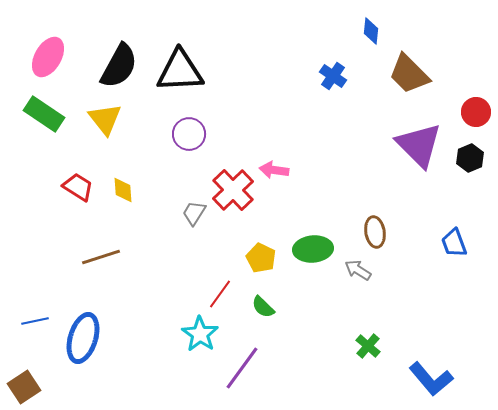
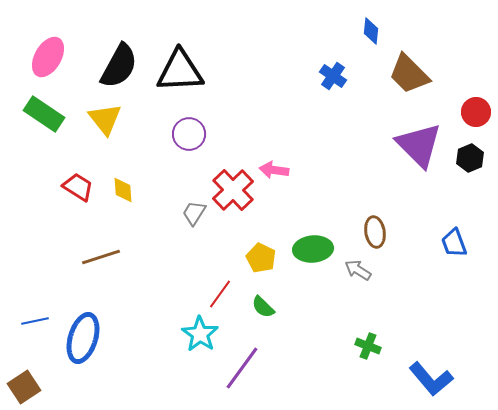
green cross: rotated 20 degrees counterclockwise
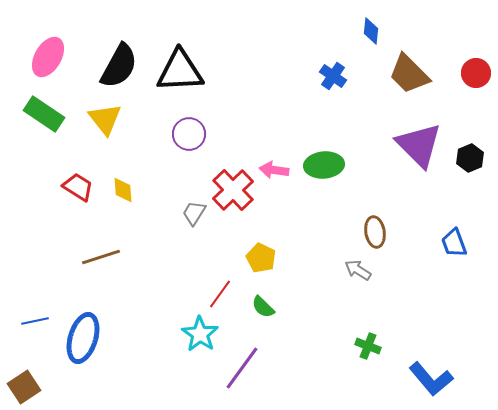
red circle: moved 39 px up
green ellipse: moved 11 px right, 84 px up
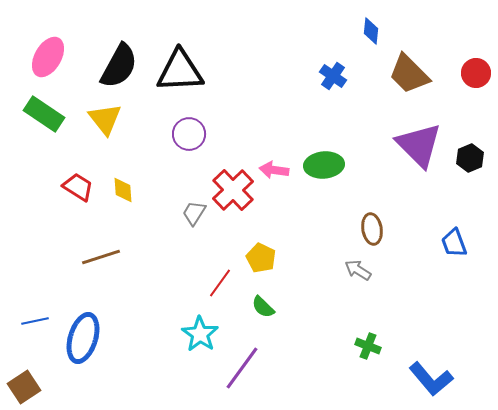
brown ellipse: moved 3 px left, 3 px up
red line: moved 11 px up
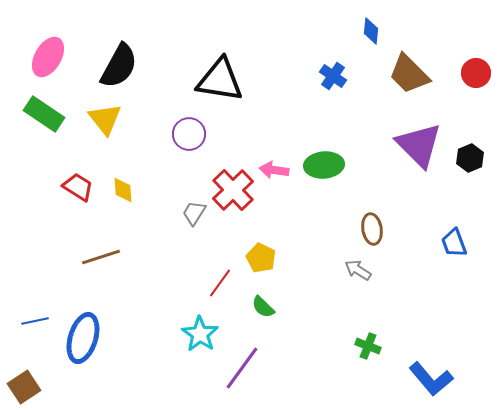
black triangle: moved 40 px right, 9 px down; rotated 12 degrees clockwise
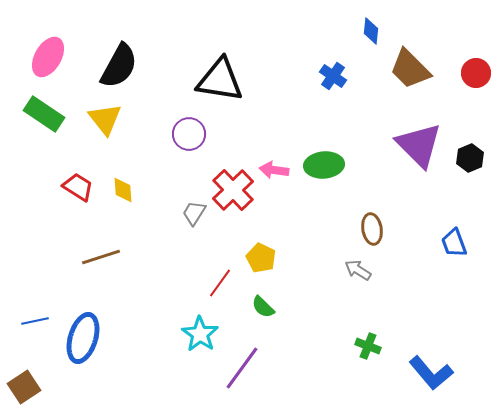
brown trapezoid: moved 1 px right, 5 px up
blue L-shape: moved 6 px up
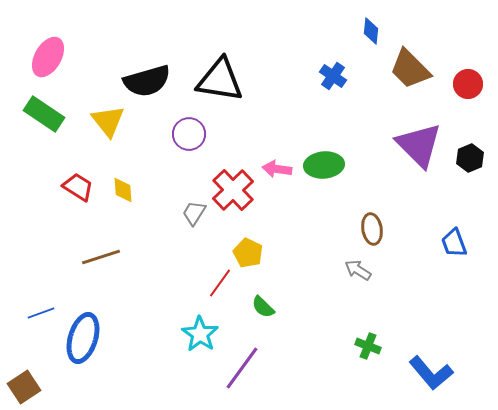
black semicircle: moved 28 px right, 15 px down; rotated 45 degrees clockwise
red circle: moved 8 px left, 11 px down
yellow triangle: moved 3 px right, 2 px down
pink arrow: moved 3 px right, 1 px up
yellow pentagon: moved 13 px left, 5 px up
blue line: moved 6 px right, 8 px up; rotated 8 degrees counterclockwise
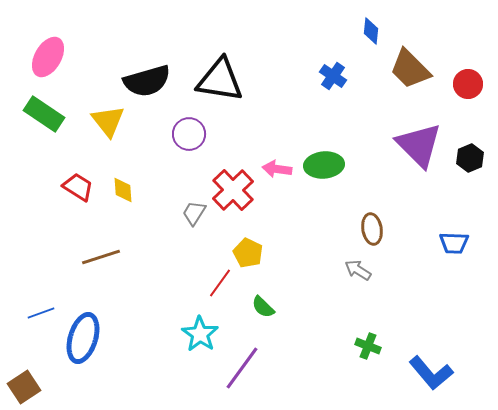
blue trapezoid: rotated 68 degrees counterclockwise
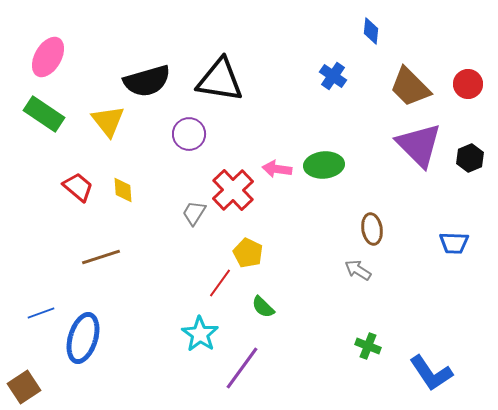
brown trapezoid: moved 18 px down
red trapezoid: rotated 8 degrees clockwise
blue L-shape: rotated 6 degrees clockwise
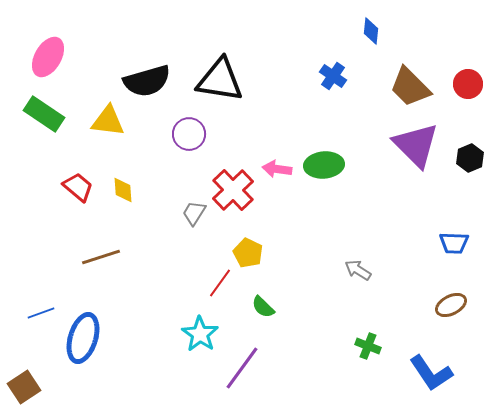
yellow triangle: rotated 45 degrees counterclockwise
purple triangle: moved 3 px left
brown ellipse: moved 79 px right, 76 px down; rotated 72 degrees clockwise
